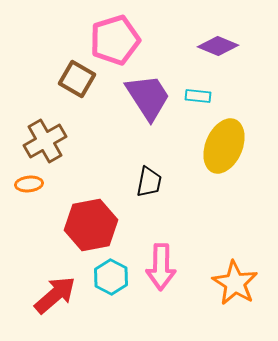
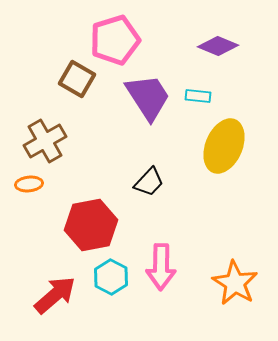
black trapezoid: rotated 32 degrees clockwise
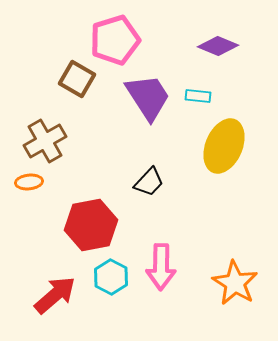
orange ellipse: moved 2 px up
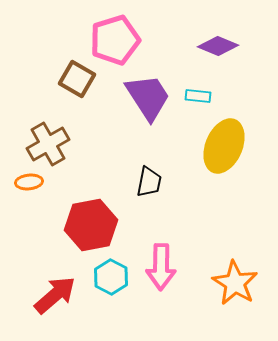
brown cross: moved 3 px right, 3 px down
black trapezoid: rotated 32 degrees counterclockwise
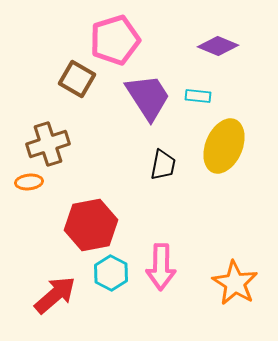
brown cross: rotated 12 degrees clockwise
black trapezoid: moved 14 px right, 17 px up
cyan hexagon: moved 4 px up
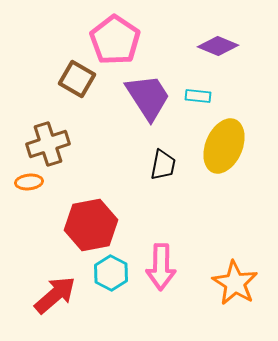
pink pentagon: rotated 21 degrees counterclockwise
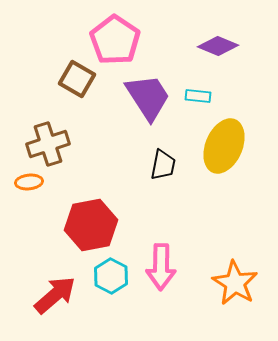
cyan hexagon: moved 3 px down
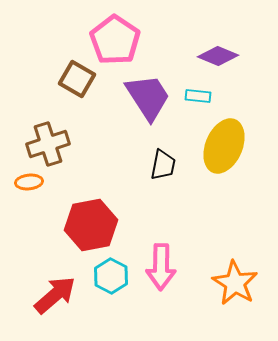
purple diamond: moved 10 px down
